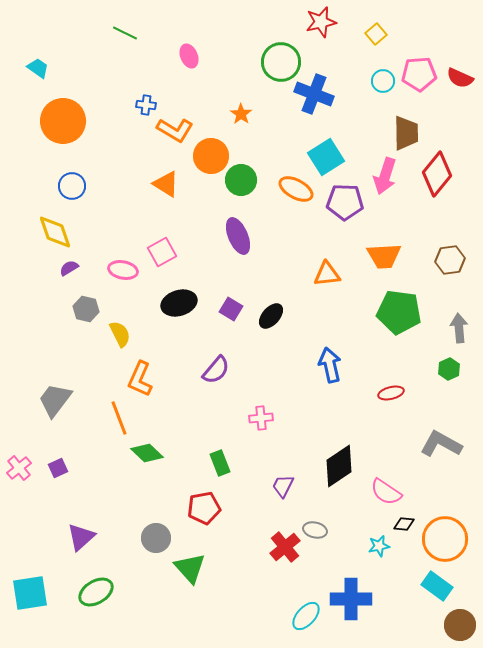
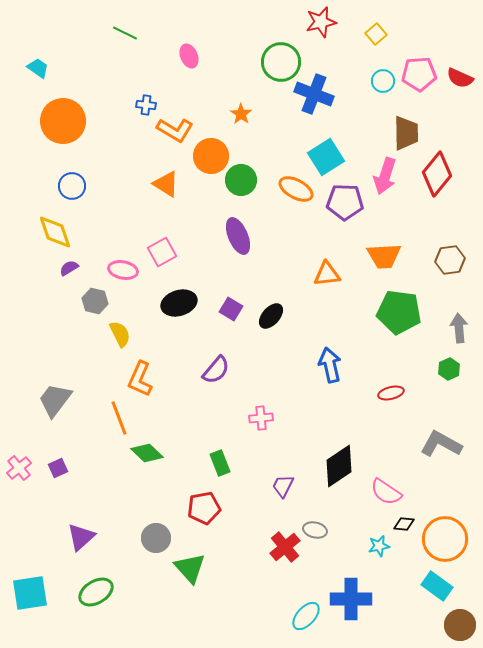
gray hexagon at (86, 309): moved 9 px right, 8 px up
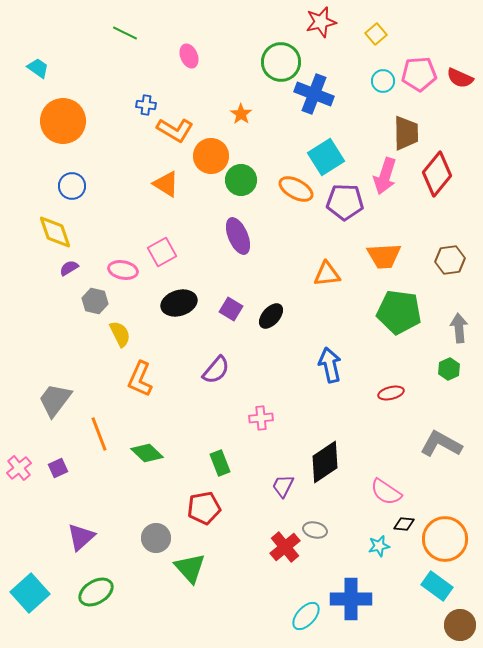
orange line at (119, 418): moved 20 px left, 16 px down
black diamond at (339, 466): moved 14 px left, 4 px up
cyan square at (30, 593): rotated 33 degrees counterclockwise
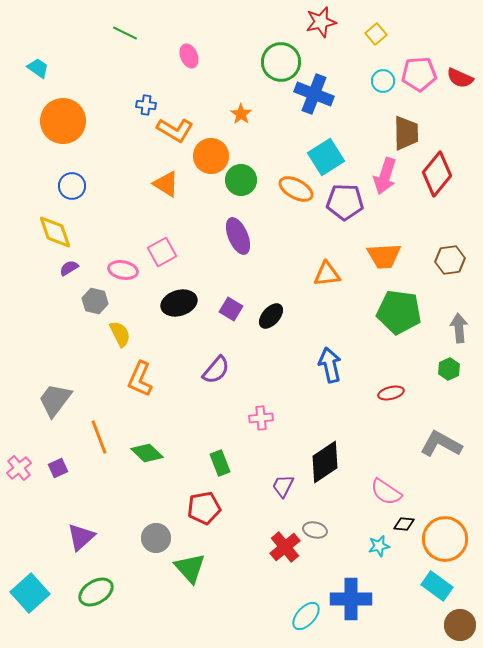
orange line at (99, 434): moved 3 px down
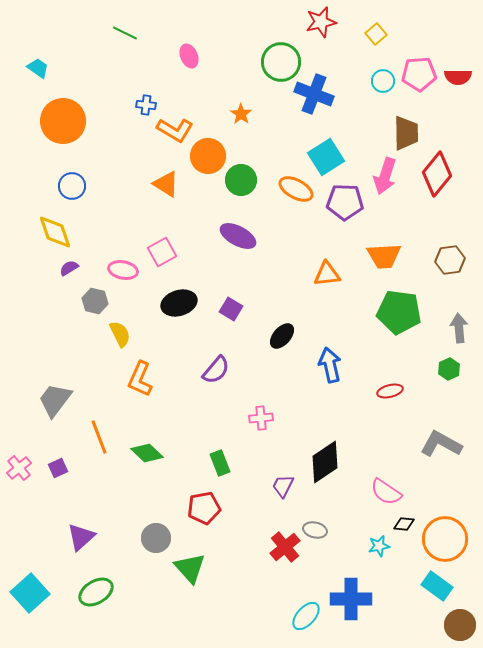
red semicircle at (460, 78): moved 2 px left, 1 px up; rotated 24 degrees counterclockwise
orange circle at (211, 156): moved 3 px left
purple ellipse at (238, 236): rotated 39 degrees counterclockwise
black ellipse at (271, 316): moved 11 px right, 20 px down
red ellipse at (391, 393): moved 1 px left, 2 px up
